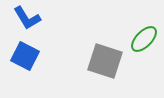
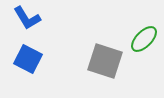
blue square: moved 3 px right, 3 px down
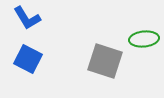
green ellipse: rotated 40 degrees clockwise
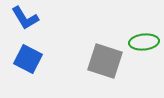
blue L-shape: moved 2 px left
green ellipse: moved 3 px down
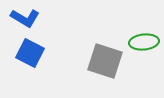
blue L-shape: rotated 28 degrees counterclockwise
blue square: moved 2 px right, 6 px up
